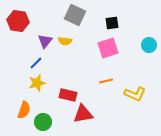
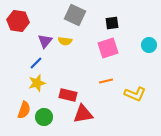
green circle: moved 1 px right, 5 px up
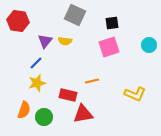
pink square: moved 1 px right, 1 px up
orange line: moved 14 px left
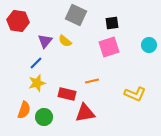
gray square: moved 1 px right
yellow semicircle: rotated 32 degrees clockwise
red rectangle: moved 1 px left, 1 px up
red triangle: moved 2 px right, 1 px up
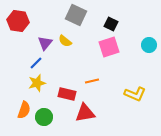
black square: moved 1 px left, 1 px down; rotated 32 degrees clockwise
purple triangle: moved 2 px down
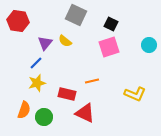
red triangle: rotated 35 degrees clockwise
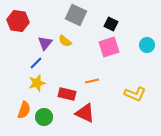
cyan circle: moved 2 px left
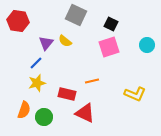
purple triangle: moved 1 px right
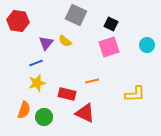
blue line: rotated 24 degrees clockwise
yellow L-shape: rotated 25 degrees counterclockwise
